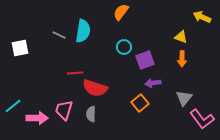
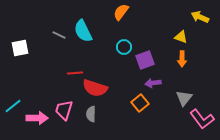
yellow arrow: moved 2 px left
cyan semicircle: rotated 145 degrees clockwise
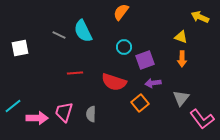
red semicircle: moved 19 px right, 6 px up
gray triangle: moved 3 px left
pink trapezoid: moved 2 px down
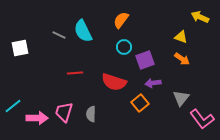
orange semicircle: moved 8 px down
orange arrow: rotated 56 degrees counterclockwise
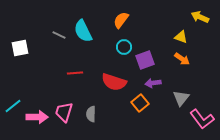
pink arrow: moved 1 px up
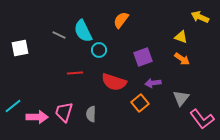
cyan circle: moved 25 px left, 3 px down
purple square: moved 2 px left, 3 px up
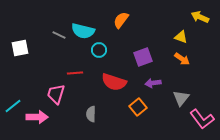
cyan semicircle: rotated 50 degrees counterclockwise
orange square: moved 2 px left, 4 px down
pink trapezoid: moved 8 px left, 18 px up
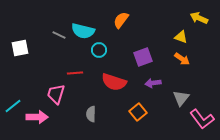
yellow arrow: moved 1 px left, 1 px down
orange square: moved 5 px down
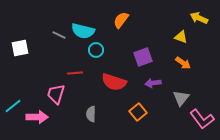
cyan circle: moved 3 px left
orange arrow: moved 1 px right, 4 px down
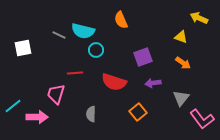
orange semicircle: rotated 60 degrees counterclockwise
white square: moved 3 px right
